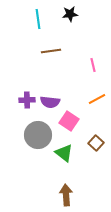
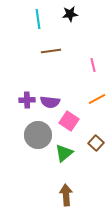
green triangle: rotated 42 degrees clockwise
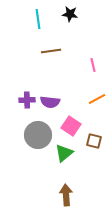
black star: rotated 14 degrees clockwise
pink square: moved 2 px right, 5 px down
brown square: moved 2 px left, 2 px up; rotated 28 degrees counterclockwise
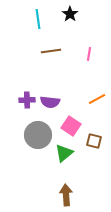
black star: rotated 28 degrees clockwise
pink line: moved 4 px left, 11 px up; rotated 24 degrees clockwise
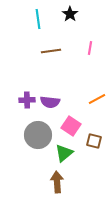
pink line: moved 1 px right, 6 px up
brown arrow: moved 9 px left, 13 px up
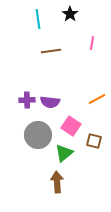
pink line: moved 2 px right, 5 px up
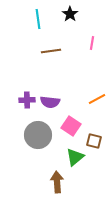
green triangle: moved 11 px right, 4 px down
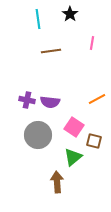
purple cross: rotated 14 degrees clockwise
pink square: moved 3 px right, 1 px down
green triangle: moved 2 px left
